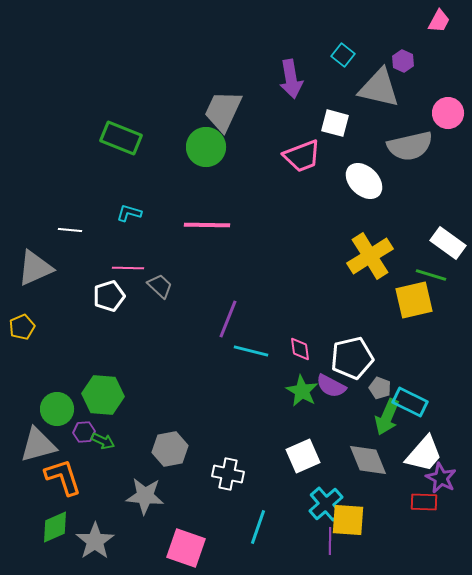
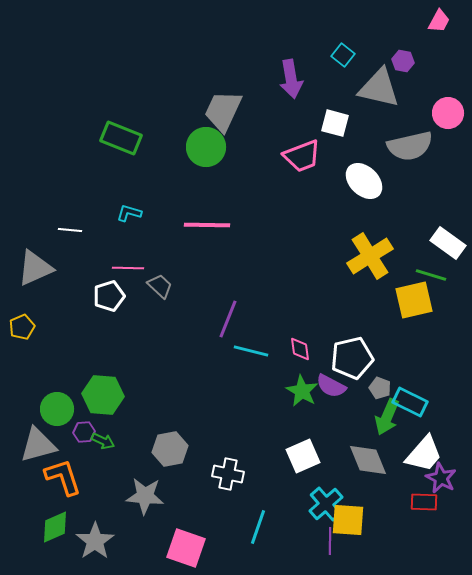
purple hexagon at (403, 61): rotated 15 degrees counterclockwise
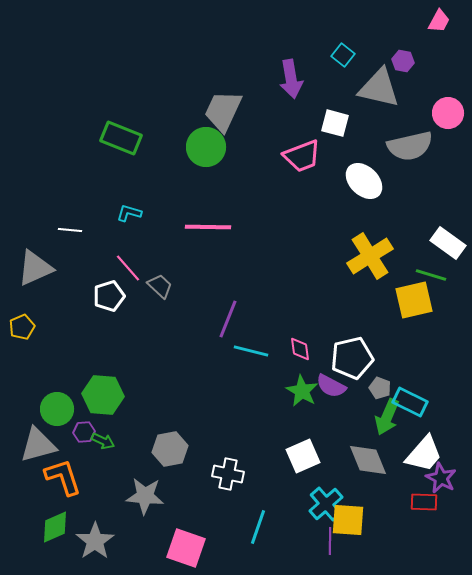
pink line at (207, 225): moved 1 px right, 2 px down
pink line at (128, 268): rotated 48 degrees clockwise
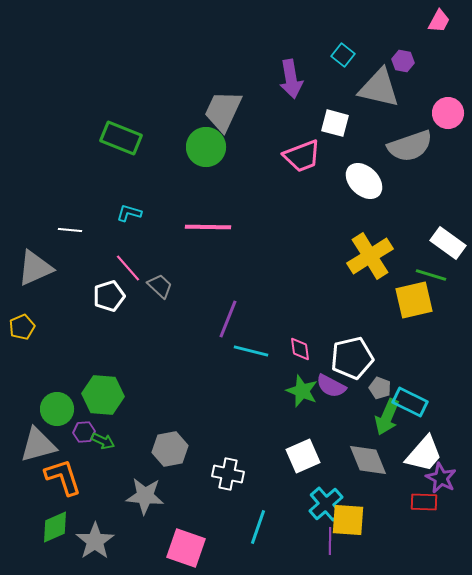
gray semicircle at (410, 146): rotated 6 degrees counterclockwise
green star at (302, 391): rotated 8 degrees counterclockwise
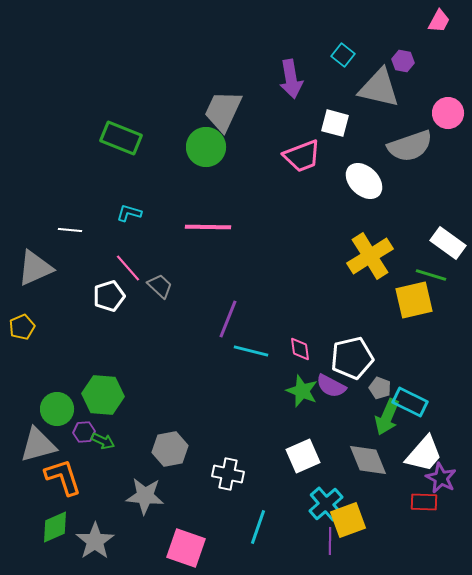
yellow square at (348, 520): rotated 24 degrees counterclockwise
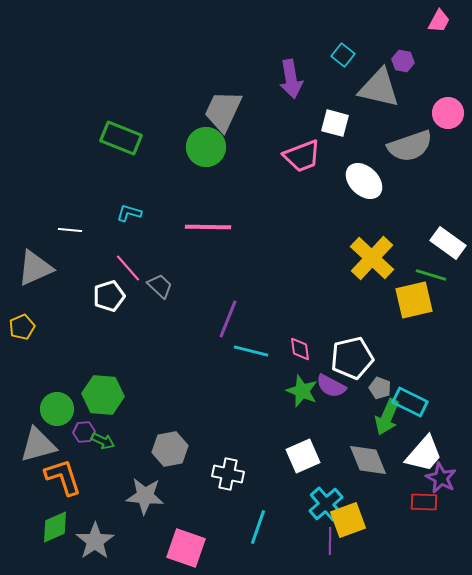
yellow cross at (370, 256): moved 2 px right, 2 px down; rotated 15 degrees counterclockwise
